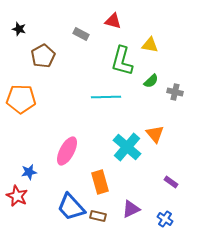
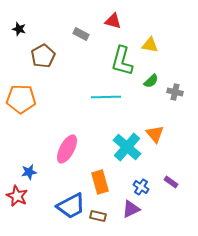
pink ellipse: moved 2 px up
blue trapezoid: moved 1 px up; rotated 76 degrees counterclockwise
blue cross: moved 24 px left, 32 px up
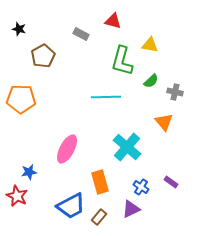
orange triangle: moved 9 px right, 12 px up
brown rectangle: moved 1 px right, 1 px down; rotated 63 degrees counterclockwise
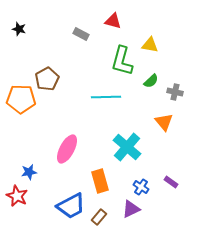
brown pentagon: moved 4 px right, 23 px down
orange rectangle: moved 1 px up
